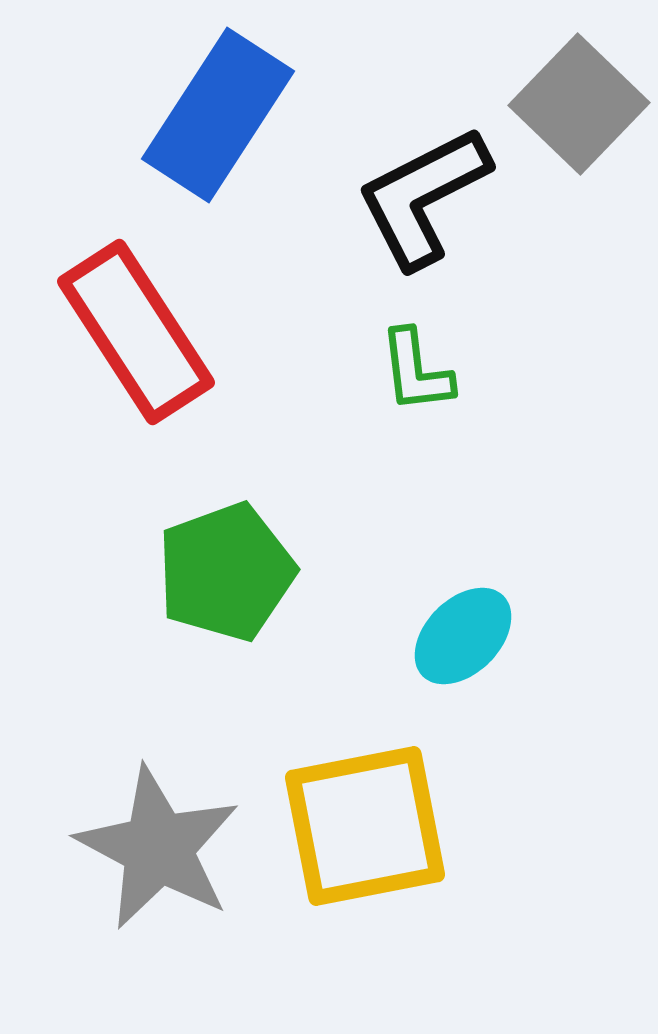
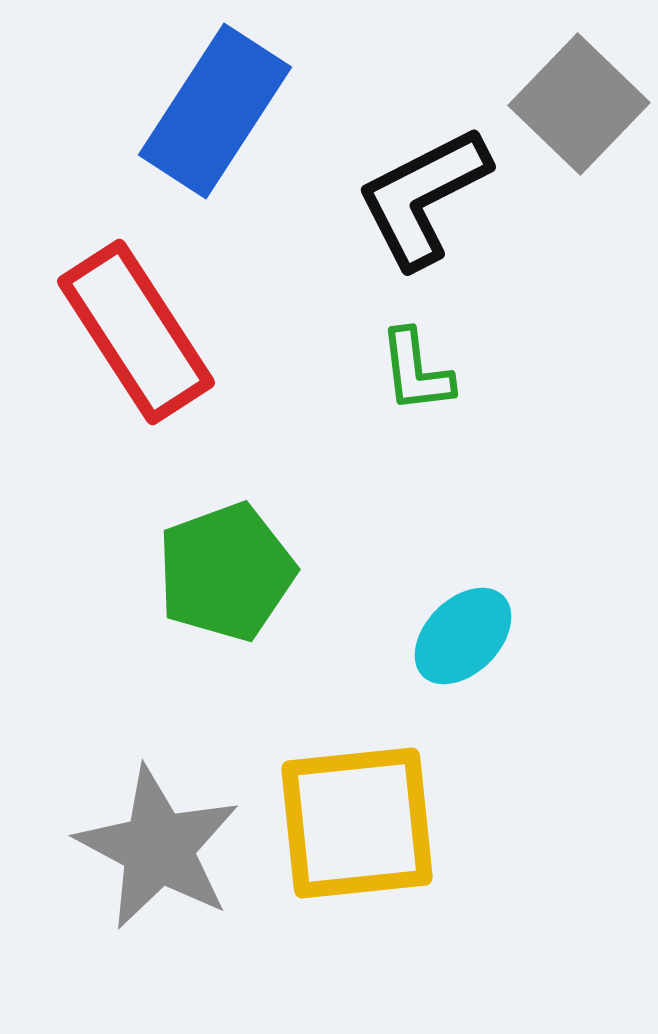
blue rectangle: moved 3 px left, 4 px up
yellow square: moved 8 px left, 3 px up; rotated 5 degrees clockwise
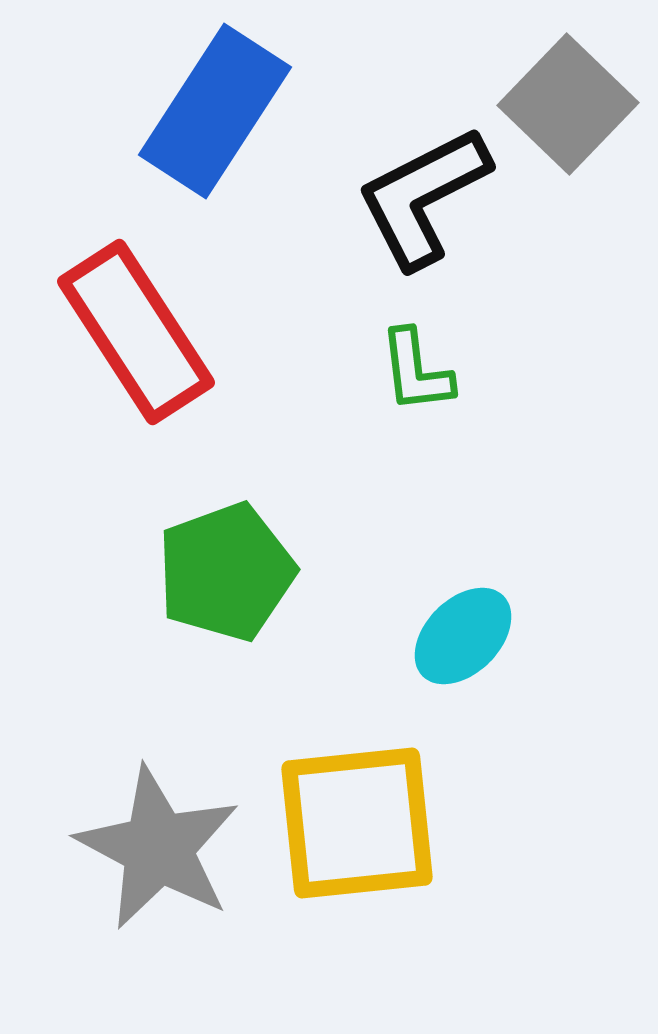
gray square: moved 11 px left
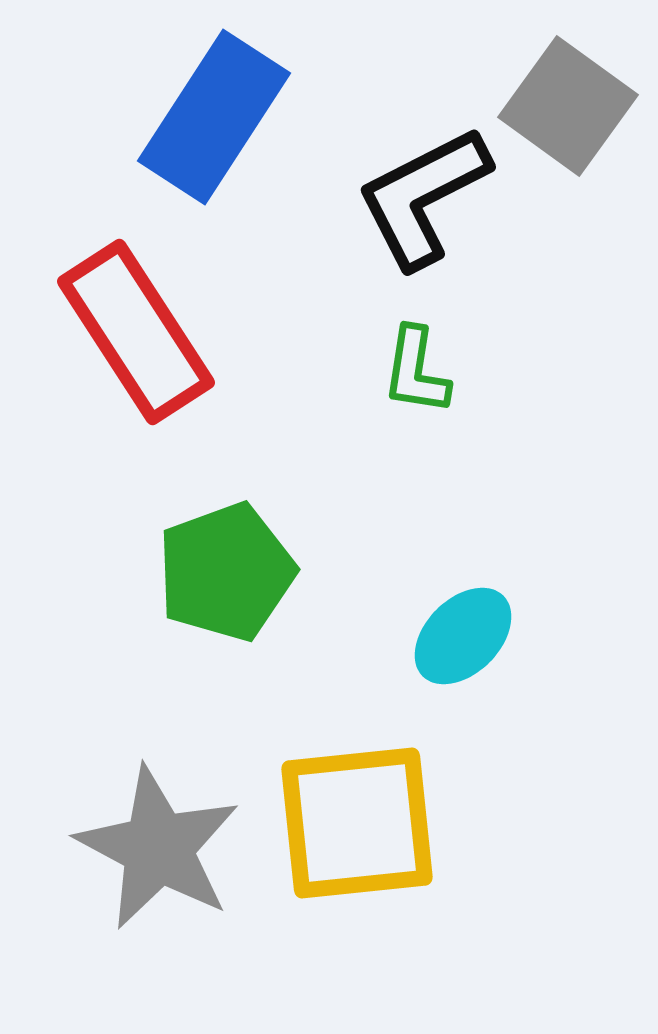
gray square: moved 2 px down; rotated 8 degrees counterclockwise
blue rectangle: moved 1 px left, 6 px down
green L-shape: rotated 16 degrees clockwise
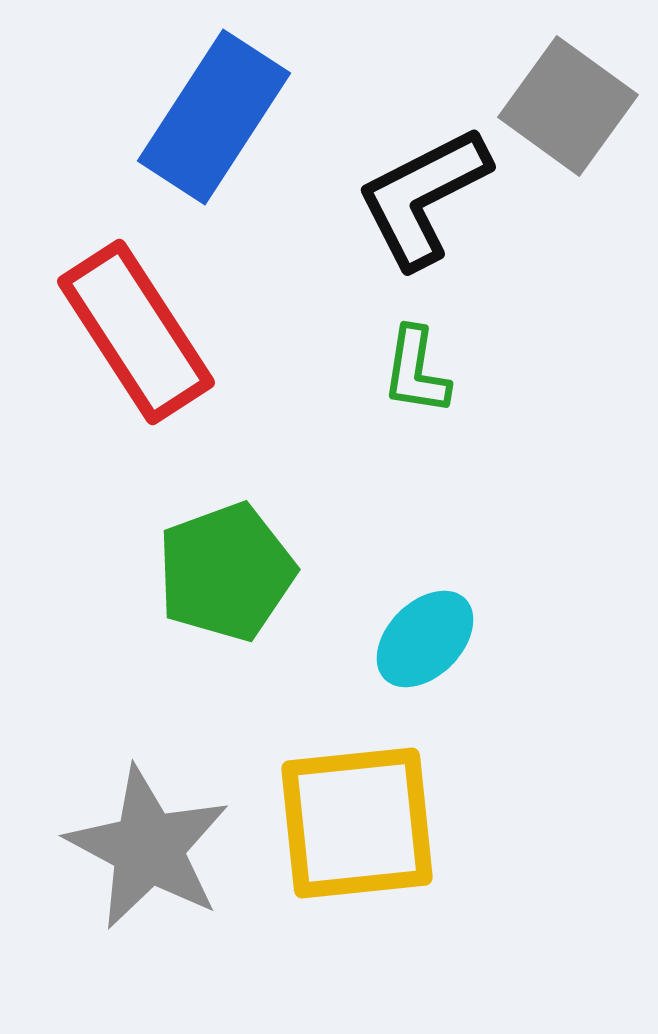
cyan ellipse: moved 38 px left, 3 px down
gray star: moved 10 px left
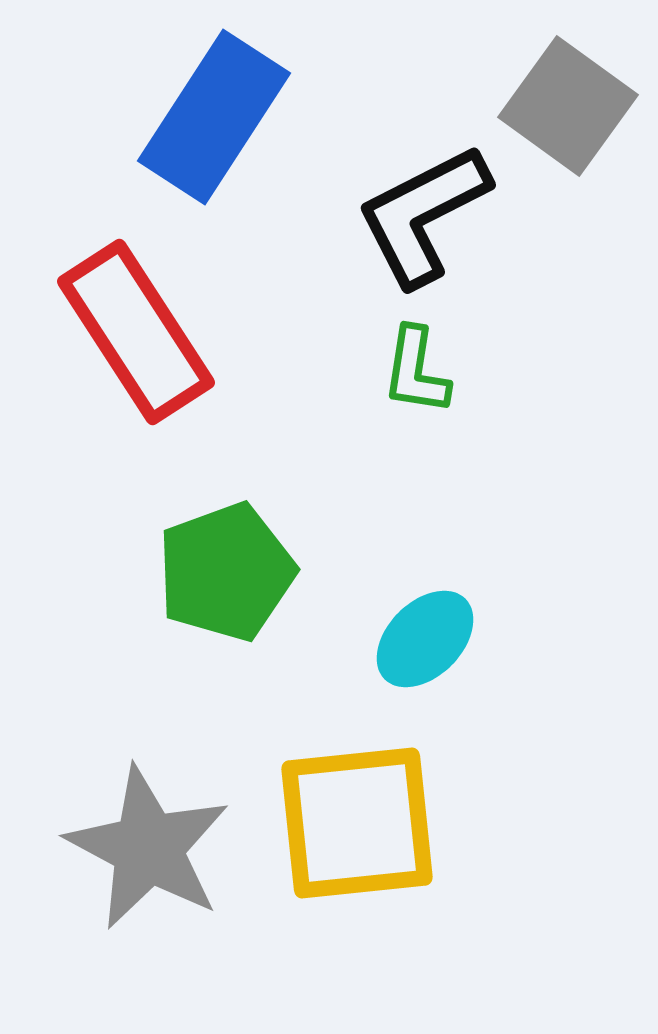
black L-shape: moved 18 px down
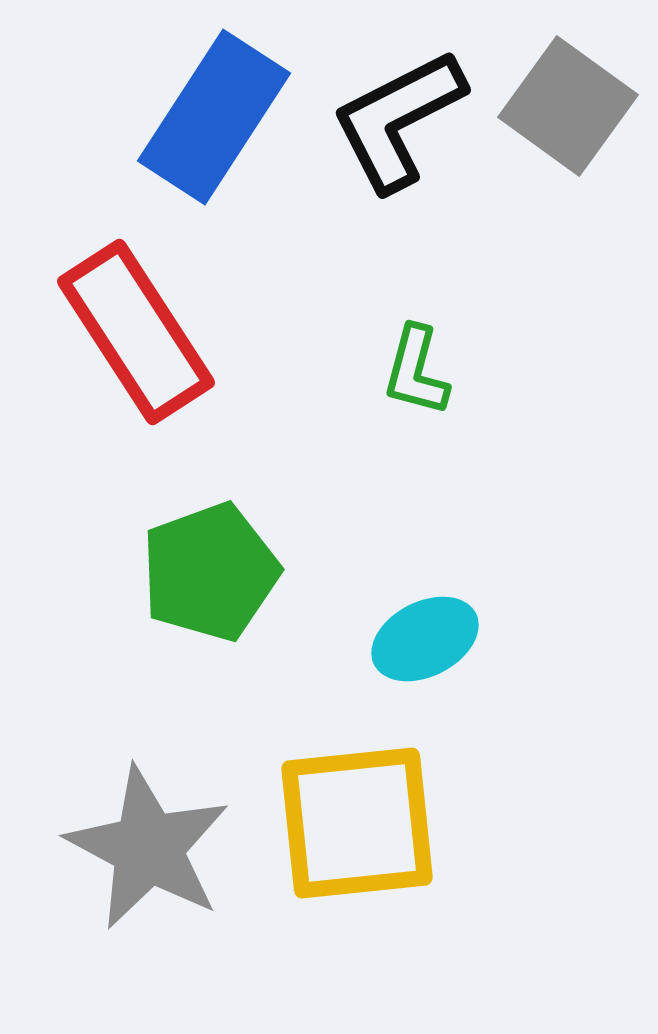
black L-shape: moved 25 px left, 95 px up
green L-shape: rotated 6 degrees clockwise
green pentagon: moved 16 px left
cyan ellipse: rotated 18 degrees clockwise
